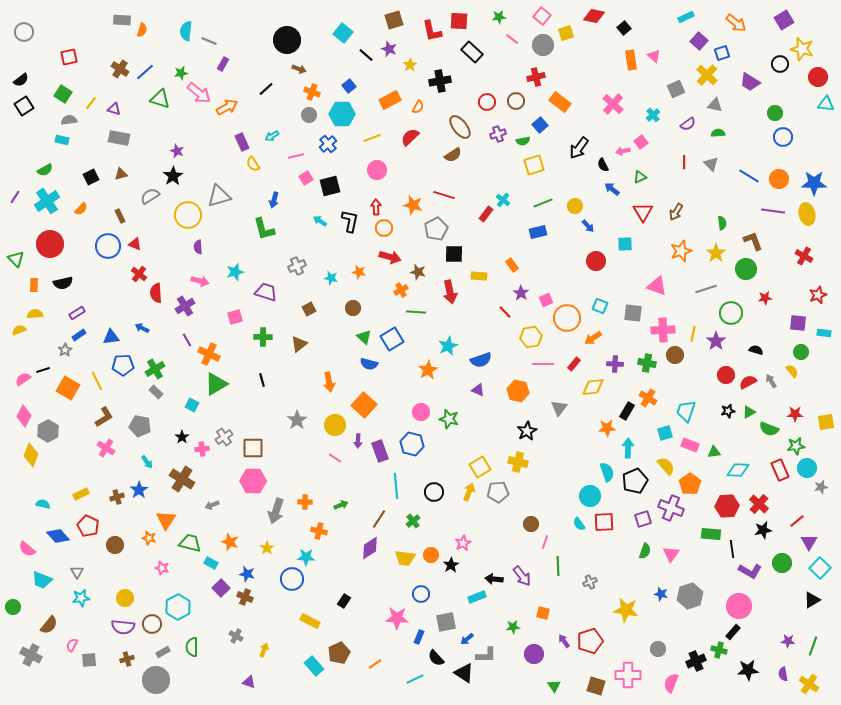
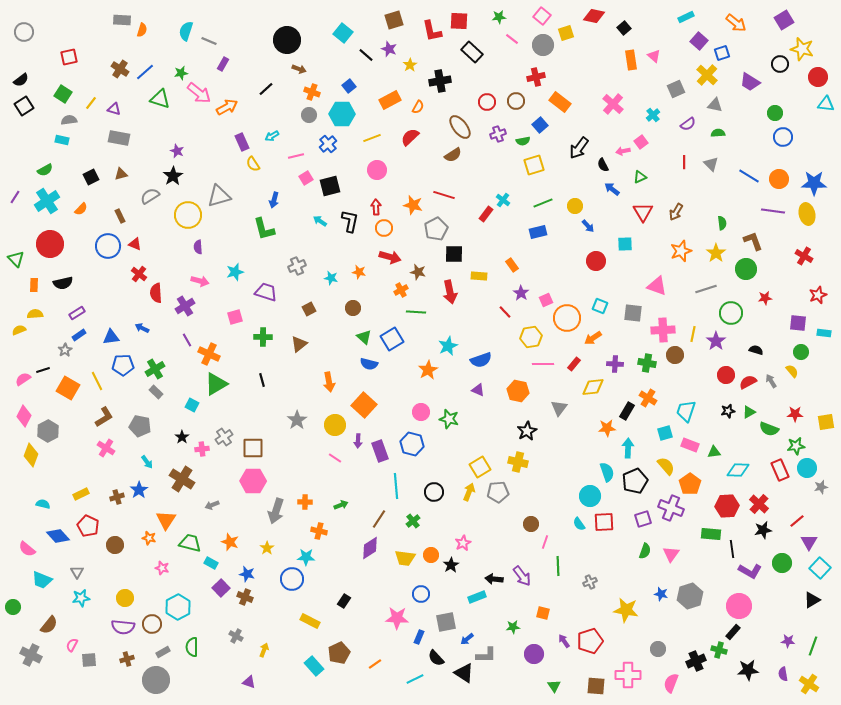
cyan semicircle at (186, 31): rotated 12 degrees clockwise
brown square at (596, 686): rotated 12 degrees counterclockwise
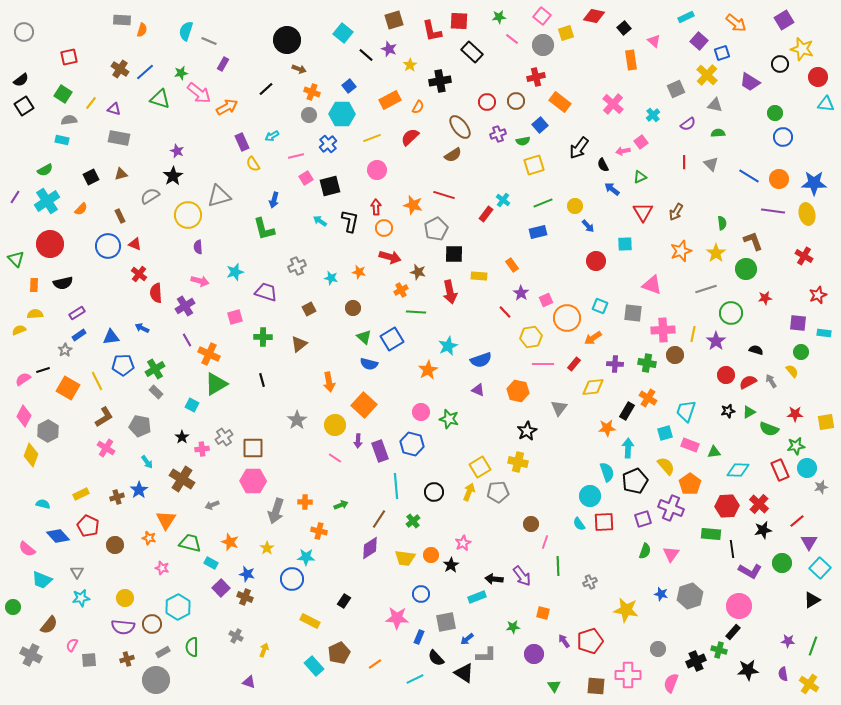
pink triangle at (654, 56): moved 15 px up
pink triangle at (657, 286): moved 5 px left, 1 px up
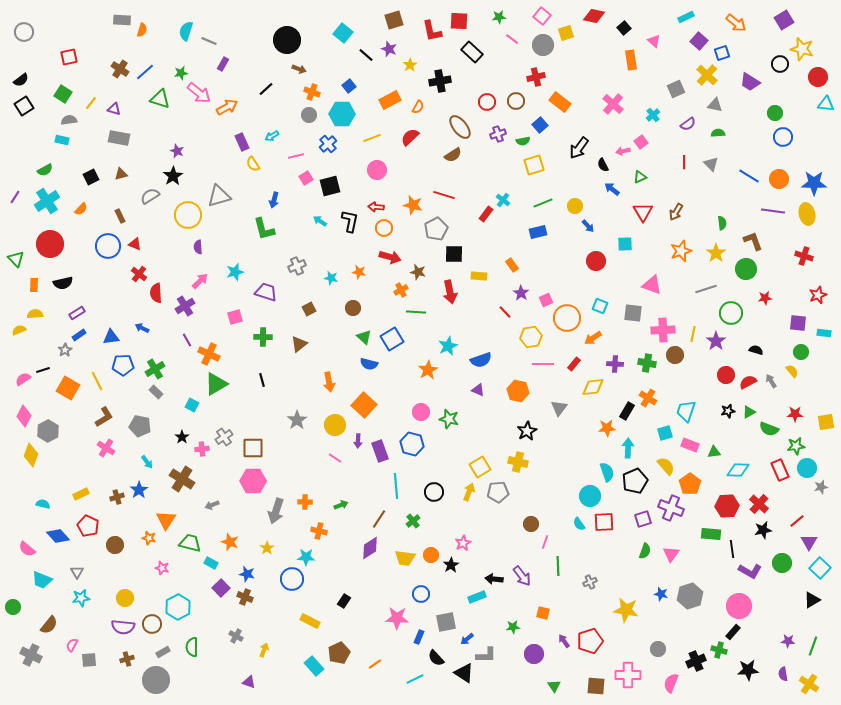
red arrow at (376, 207): rotated 84 degrees counterclockwise
red cross at (804, 256): rotated 12 degrees counterclockwise
pink arrow at (200, 281): rotated 60 degrees counterclockwise
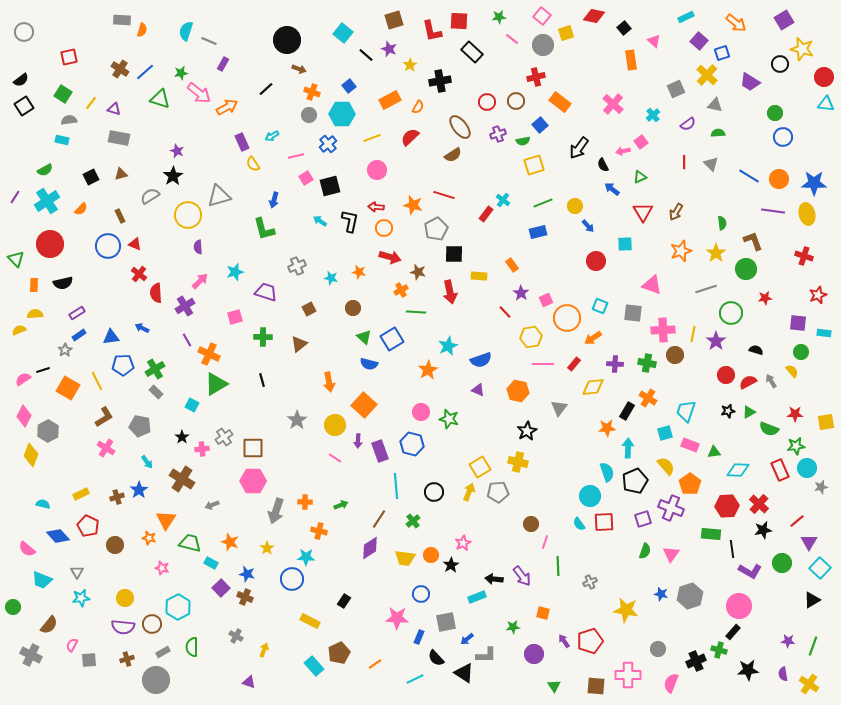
red circle at (818, 77): moved 6 px right
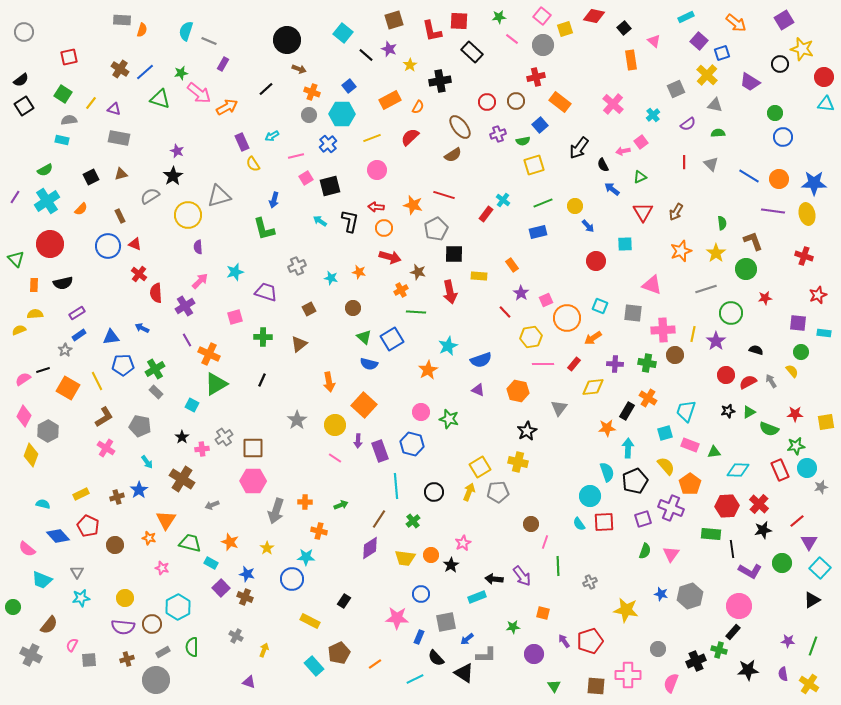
yellow square at (566, 33): moved 1 px left, 4 px up
black line at (262, 380): rotated 40 degrees clockwise
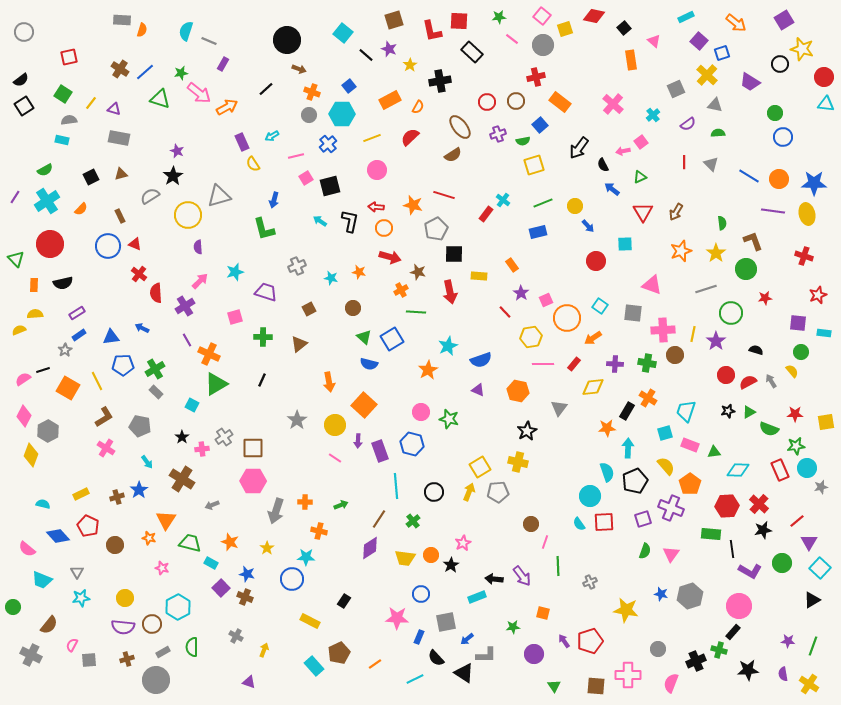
cyan square at (600, 306): rotated 14 degrees clockwise
